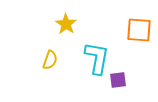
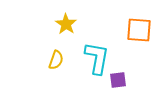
yellow semicircle: moved 6 px right
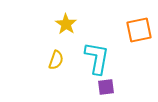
orange square: rotated 16 degrees counterclockwise
purple square: moved 12 px left, 7 px down
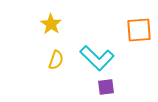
yellow star: moved 15 px left
orange square: rotated 8 degrees clockwise
cyan L-shape: rotated 124 degrees clockwise
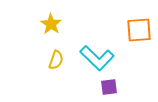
purple square: moved 3 px right
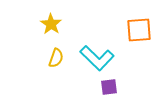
yellow semicircle: moved 2 px up
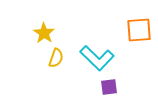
yellow star: moved 7 px left, 9 px down
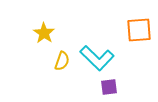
yellow semicircle: moved 6 px right, 3 px down
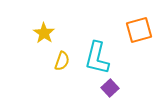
orange square: rotated 12 degrees counterclockwise
cyan L-shape: rotated 60 degrees clockwise
purple square: moved 1 px right, 1 px down; rotated 36 degrees counterclockwise
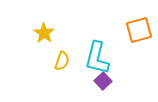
purple square: moved 7 px left, 7 px up
